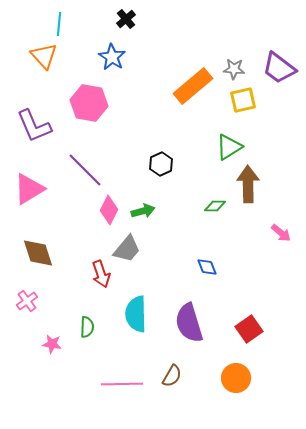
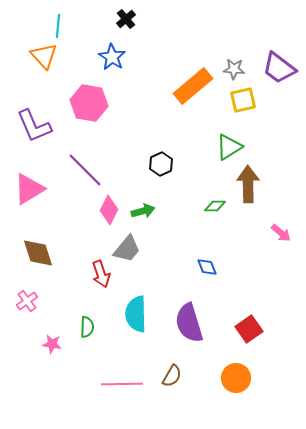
cyan line: moved 1 px left, 2 px down
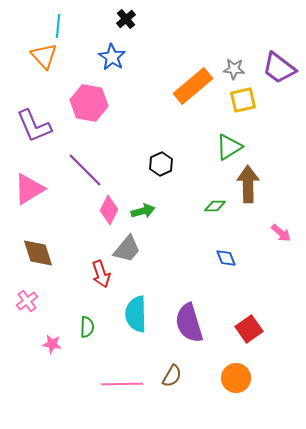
blue diamond: moved 19 px right, 9 px up
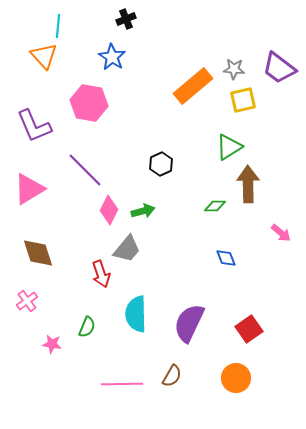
black cross: rotated 18 degrees clockwise
purple semicircle: rotated 42 degrees clockwise
green semicircle: rotated 20 degrees clockwise
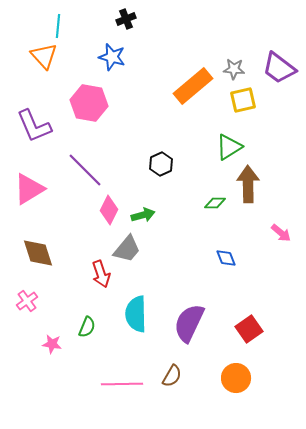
blue star: rotated 16 degrees counterclockwise
green diamond: moved 3 px up
green arrow: moved 4 px down
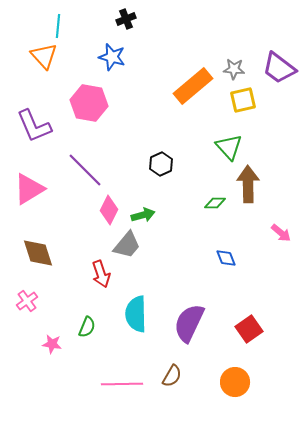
green triangle: rotated 40 degrees counterclockwise
gray trapezoid: moved 4 px up
orange circle: moved 1 px left, 4 px down
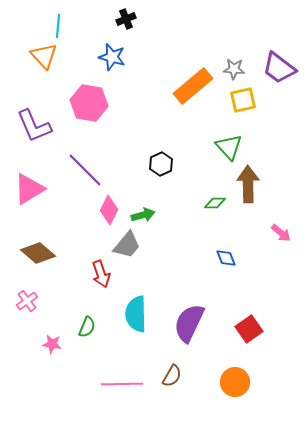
brown diamond: rotated 32 degrees counterclockwise
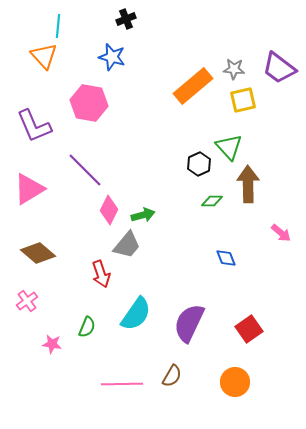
black hexagon: moved 38 px right
green diamond: moved 3 px left, 2 px up
cyan semicircle: rotated 144 degrees counterclockwise
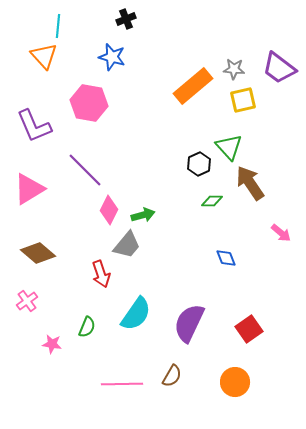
brown arrow: moved 2 px right, 1 px up; rotated 33 degrees counterclockwise
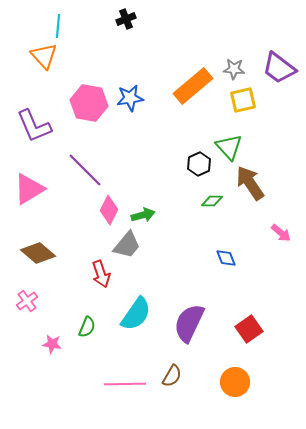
blue star: moved 18 px right, 41 px down; rotated 24 degrees counterclockwise
pink line: moved 3 px right
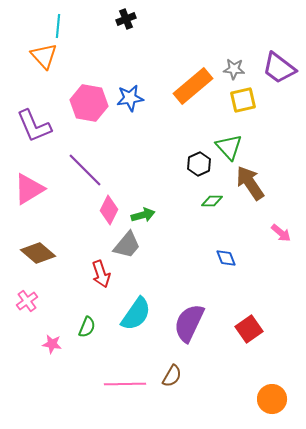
orange circle: moved 37 px right, 17 px down
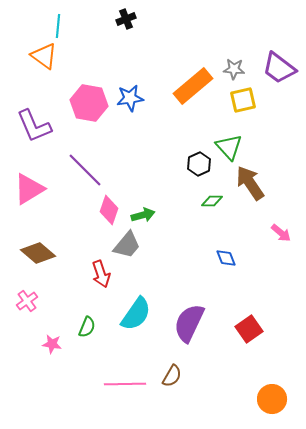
orange triangle: rotated 12 degrees counterclockwise
pink diamond: rotated 8 degrees counterclockwise
